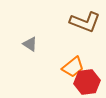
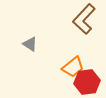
brown L-shape: moved 1 px left, 3 px up; rotated 112 degrees clockwise
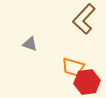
gray triangle: rotated 14 degrees counterclockwise
orange trapezoid: rotated 55 degrees clockwise
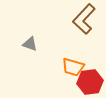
red hexagon: moved 3 px right
